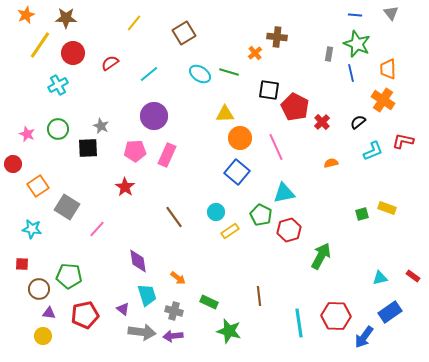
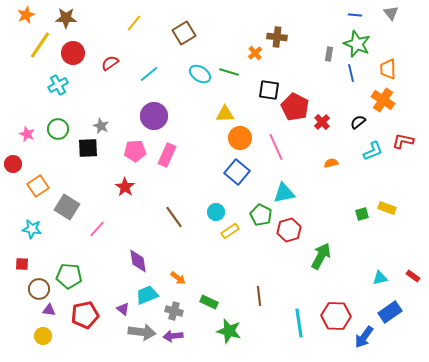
cyan trapezoid at (147, 295): rotated 95 degrees counterclockwise
purple triangle at (49, 313): moved 3 px up
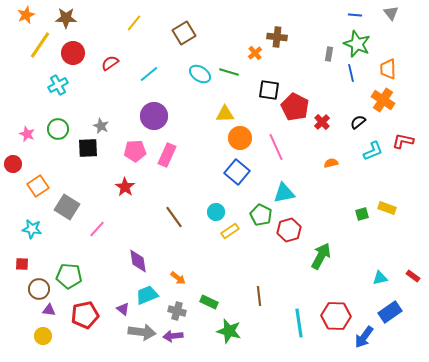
gray cross at (174, 311): moved 3 px right
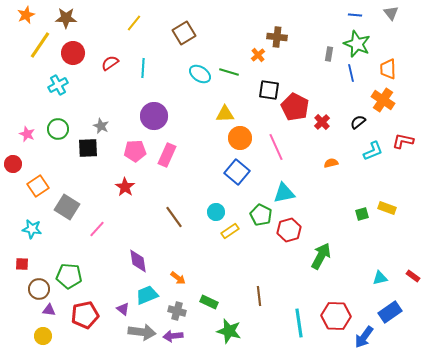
orange cross at (255, 53): moved 3 px right, 2 px down
cyan line at (149, 74): moved 6 px left, 6 px up; rotated 48 degrees counterclockwise
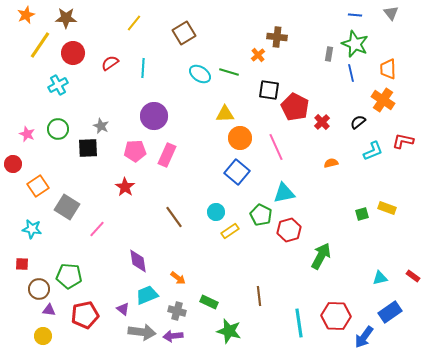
green star at (357, 44): moved 2 px left
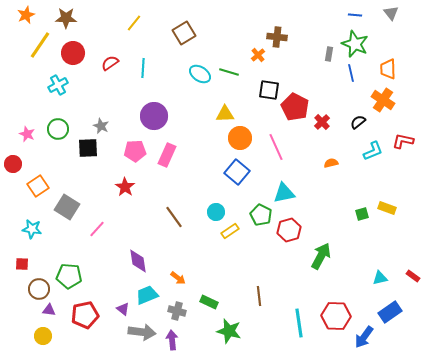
purple arrow at (173, 336): moved 1 px left, 4 px down; rotated 90 degrees clockwise
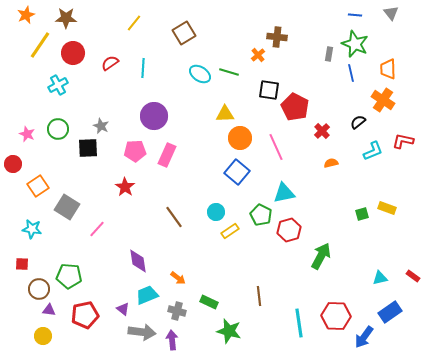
red cross at (322, 122): moved 9 px down
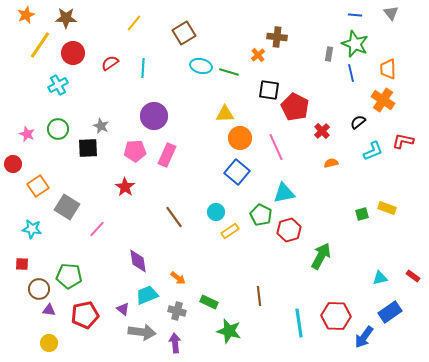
cyan ellipse at (200, 74): moved 1 px right, 8 px up; rotated 20 degrees counterclockwise
yellow circle at (43, 336): moved 6 px right, 7 px down
purple arrow at (172, 340): moved 3 px right, 3 px down
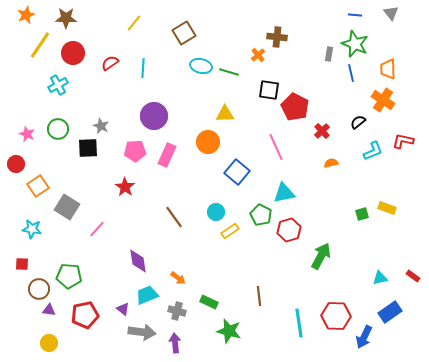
orange circle at (240, 138): moved 32 px left, 4 px down
red circle at (13, 164): moved 3 px right
blue arrow at (364, 337): rotated 10 degrees counterclockwise
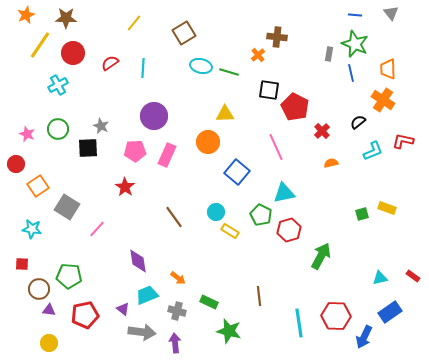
yellow rectangle at (230, 231): rotated 66 degrees clockwise
